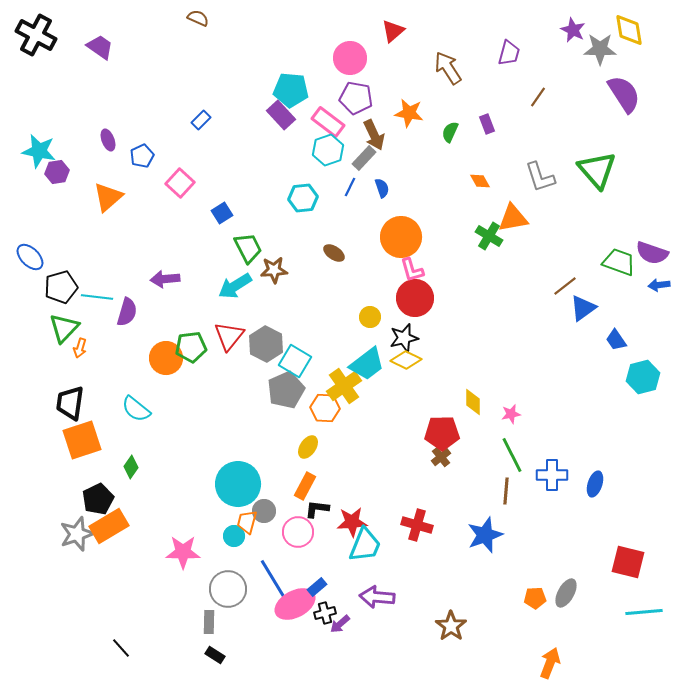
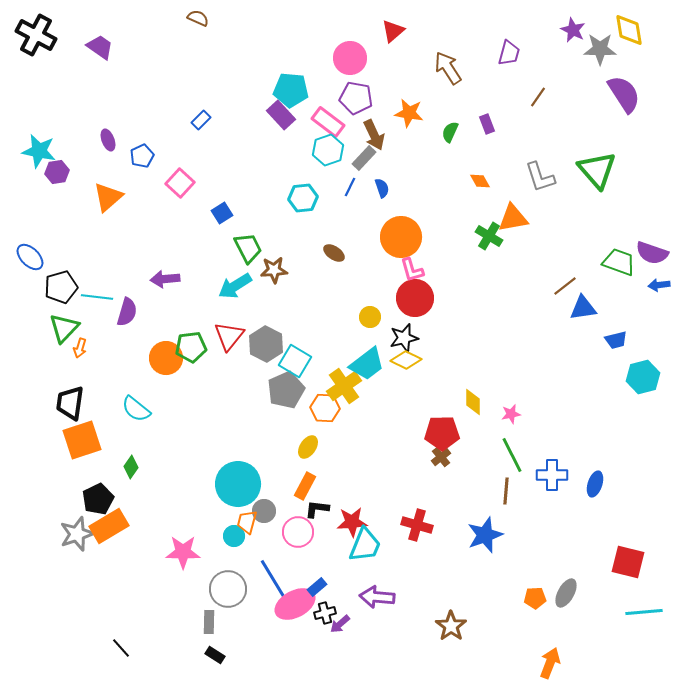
blue triangle at (583, 308): rotated 28 degrees clockwise
blue trapezoid at (616, 340): rotated 70 degrees counterclockwise
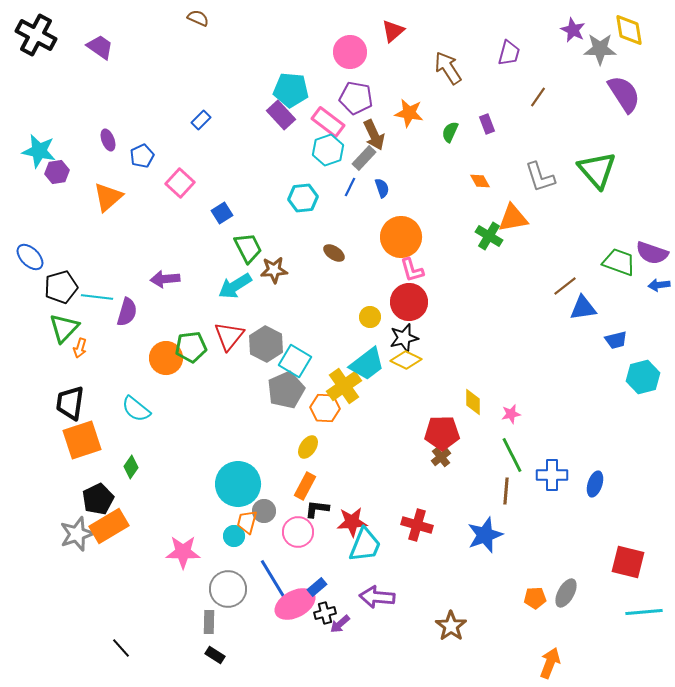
pink circle at (350, 58): moved 6 px up
red circle at (415, 298): moved 6 px left, 4 px down
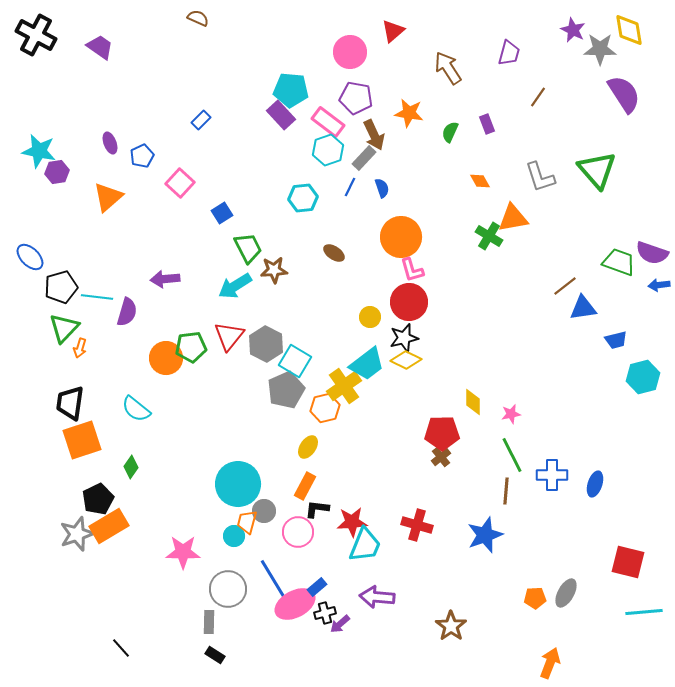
purple ellipse at (108, 140): moved 2 px right, 3 px down
orange hexagon at (325, 408): rotated 16 degrees counterclockwise
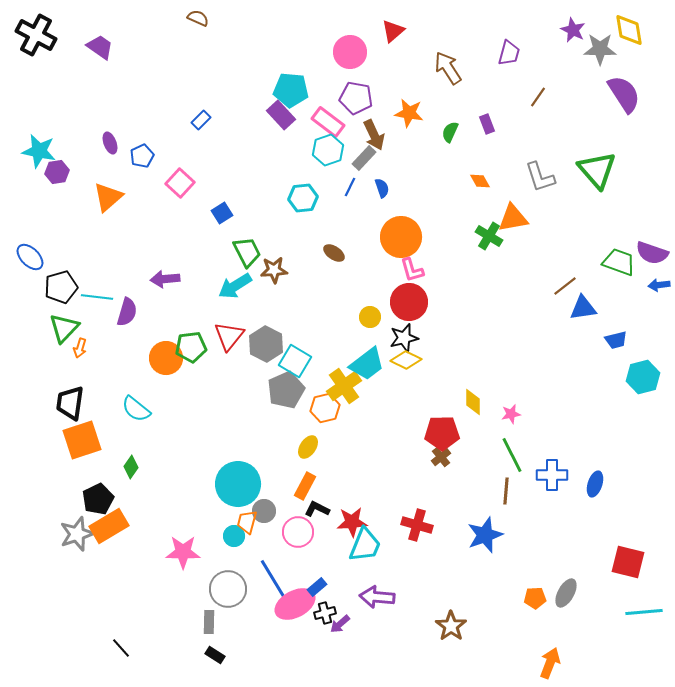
green trapezoid at (248, 248): moved 1 px left, 4 px down
black L-shape at (317, 509): rotated 20 degrees clockwise
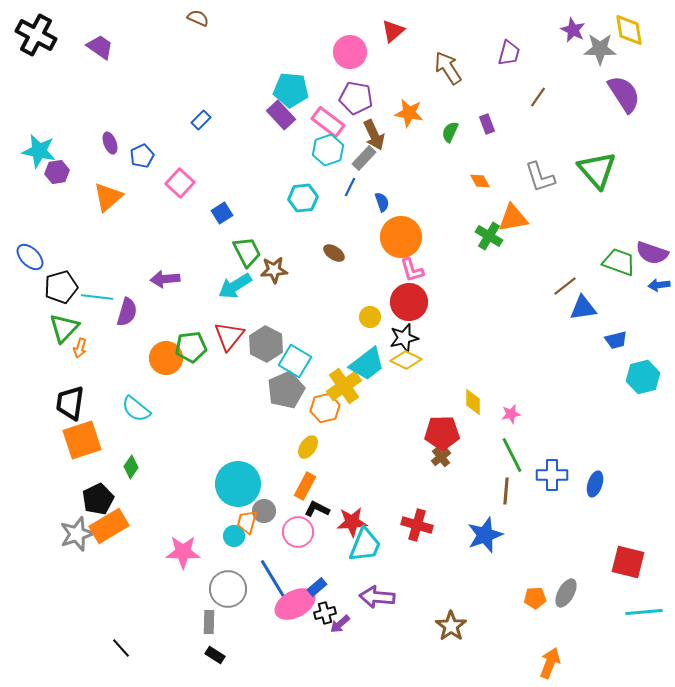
blue semicircle at (382, 188): moved 14 px down
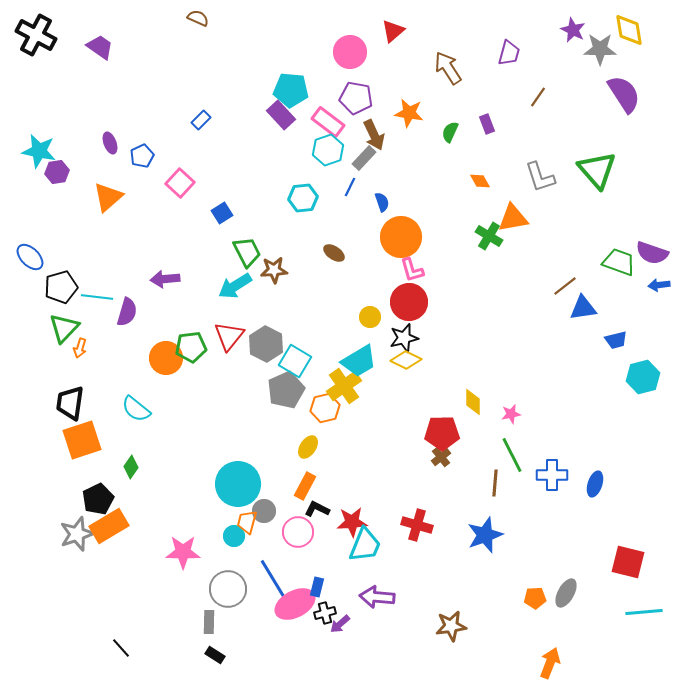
cyan trapezoid at (367, 364): moved 8 px left, 3 px up; rotated 6 degrees clockwise
brown line at (506, 491): moved 11 px left, 8 px up
blue rectangle at (317, 587): rotated 36 degrees counterclockwise
brown star at (451, 626): rotated 28 degrees clockwise
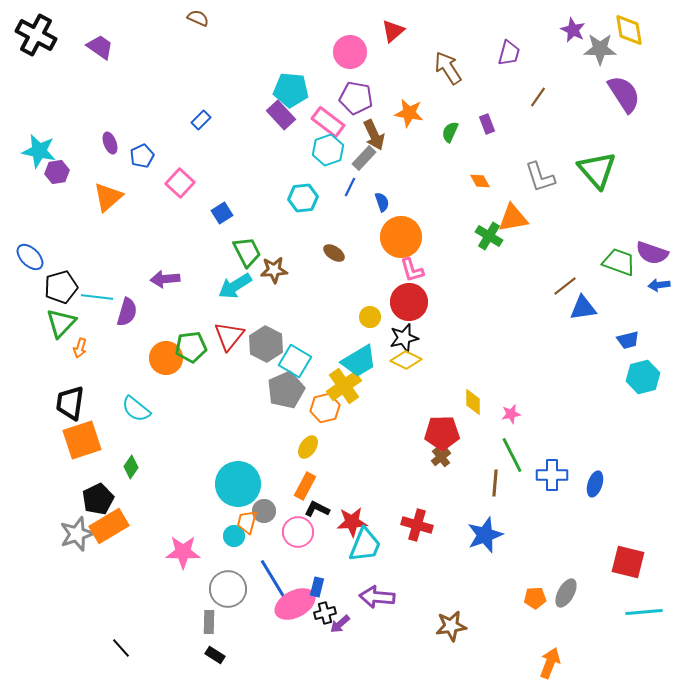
green triangle at (64, 328): moved 3 px left, 5 px up
blue trapezoid at (616, 340): moved 12 px right
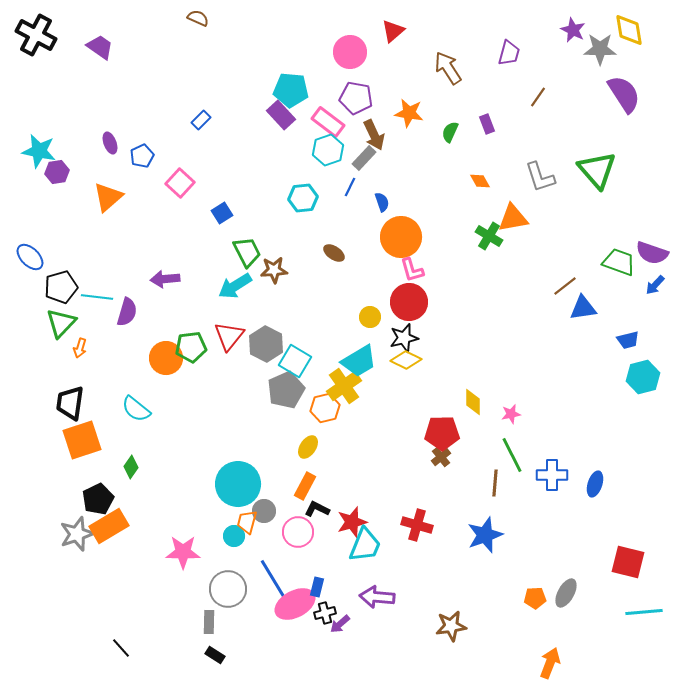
blue arrow at (659, 285): moved 4 px left; rotated 40 degrees counterclockwise
red star at (352, 522): rotated 12 degrees counterclockwise
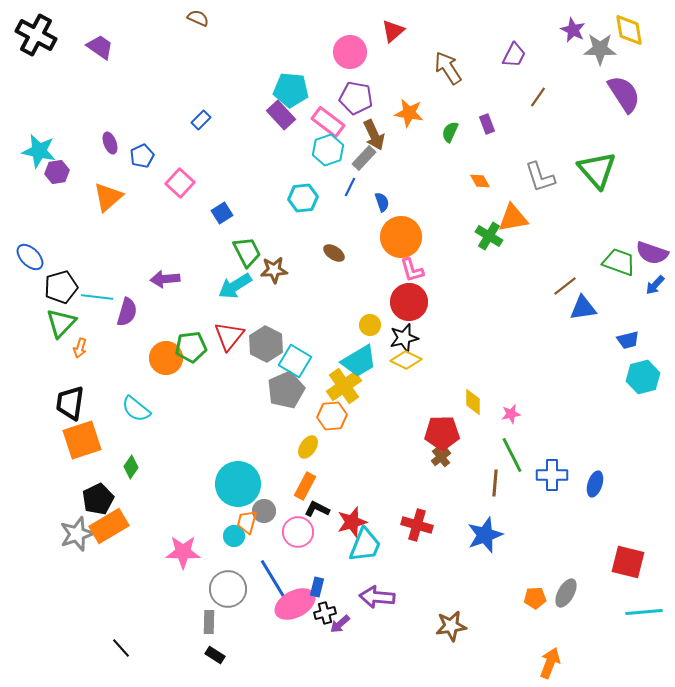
purple trapezoid at (509, 53): moved 5 px right, 2 px down; rotated 12 degrees clockwise
yellow circle at (370, 317): moved 8 px down
orange hexagon at (325, 408): moved 7 px right, 8 px down; rotated 8 degrees clockwise
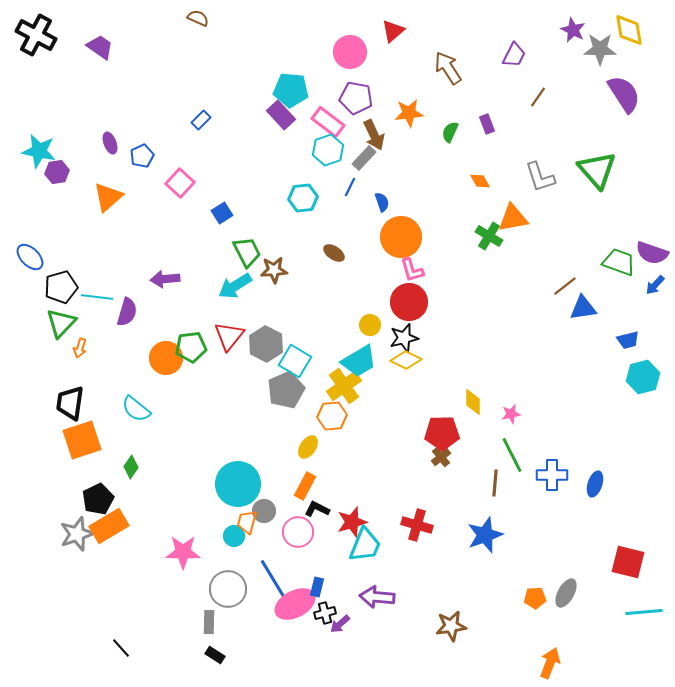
orange star at (409, 113): rotated 16 degrees counterclockwise
